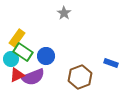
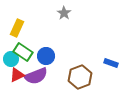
yellow rectangle: moved 10 px up; rotated 12 degrees counterclockwise
purple semicircle: moved 3 px right, 1 px up
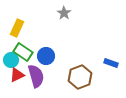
cyan circle: moved 1 px down
purple semicircle: rotated 85 degrees counterclockwise
